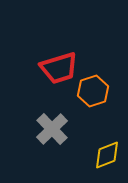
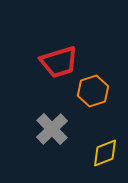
red trapezoid: moved 6 px up
yellow diamond: moved 2 px left, 2 px up
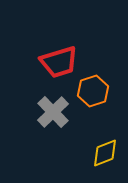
gray cross: moved 1 px right, 17 px up
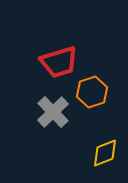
orange hexagon: moved 1 px left, 1 px down
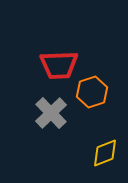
red trapezoid: moved 3 px down; rotated 15 degrees clockwise
gray cross: moved 2 px left, 1 px down
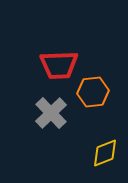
orange hexagon: moved 1 px right; rotated 12 degrees clockwise
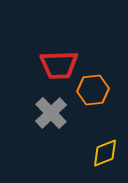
orange hexagon: moved 2 px up
